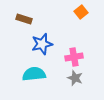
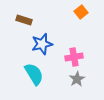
brown rectangle: moved 1 px down
cyan semicircle: rotated 65 degrees clockwise
gray star: moved 2 px right, 1 px down; rotated 21 degrees clockwise
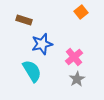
pink cross: rotated 30 degrees counterclockwise
cyan semicircle: moved 2 px left, 3 px up
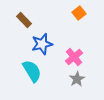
orange square: moved 2 px left, 1 px down
brown rectangle: rotated 28 degrees clockwise
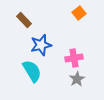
blue star: moved 1 px left, 1 px down
pink cross: moved 1 px down; rotated 30 degrees clockwise
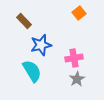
brown rectangle: moved 1 px down
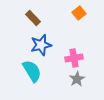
brown rectangle: moved 9 px right, 3 px up
